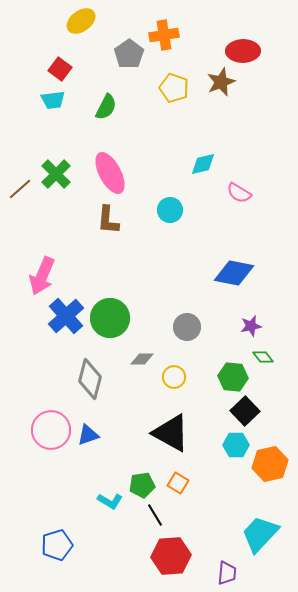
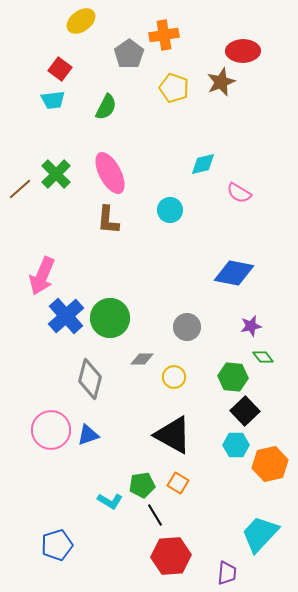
black triangle at (171, 433): moved 2 px right, 2 px down
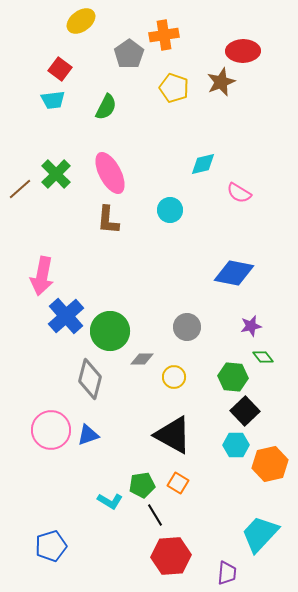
pink arrow at (42, 276): rotated 12 degrees counterclockwise
green circle at (110, 318): moved 13 px down
blue pentagon at (57, 545): moved 6 px left, 1 px down
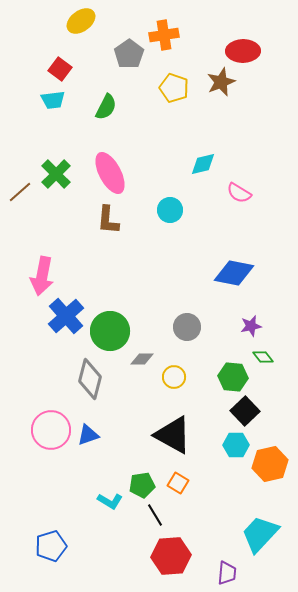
brown line at (20, 189): moved 3 px down
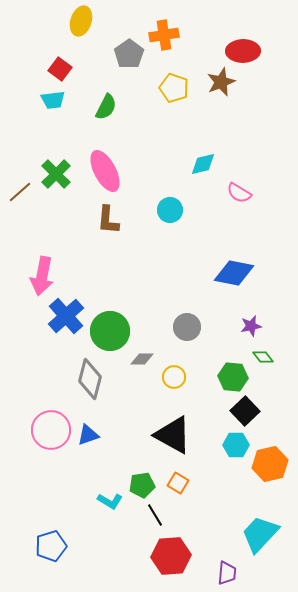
yellow ellipse at (81, 21): rotated 36 degrees counterclockwise
pink ellipse at (110, 173): moved 5 px left, 2 px up
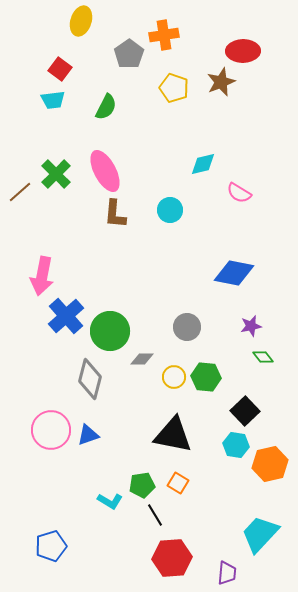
brown L-shape at (108, 220): moved 7 px right, 6 px up
green hexagon at (233, 377): moved 27 px left
black triangle at (173, 435): rotated 18 degrees counterclockwise
cyan hexagon at (236, 445): rotated 10 degrees clockwise
red hexagon at (171, 556): moved 1 px right, 2 px down
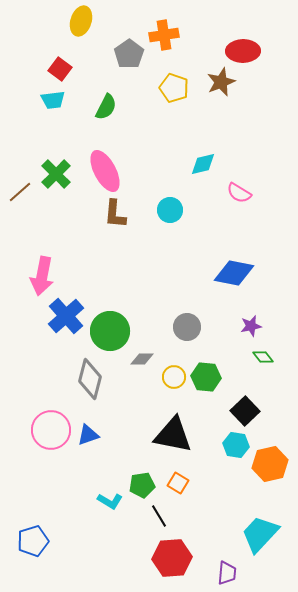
black line at (155, 515): moved 4 px right, 1 px down
blue pentagon at (51, 546): moved 18 px left, 5 px up
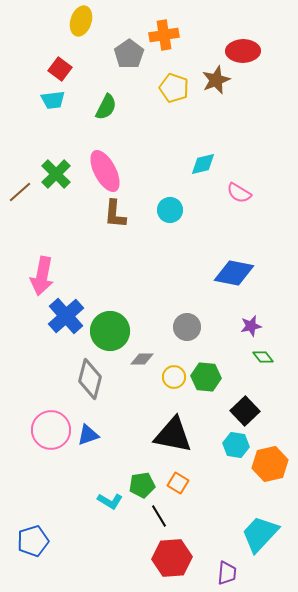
brown star at (221, 82): moved 5 px left, 2 px up
